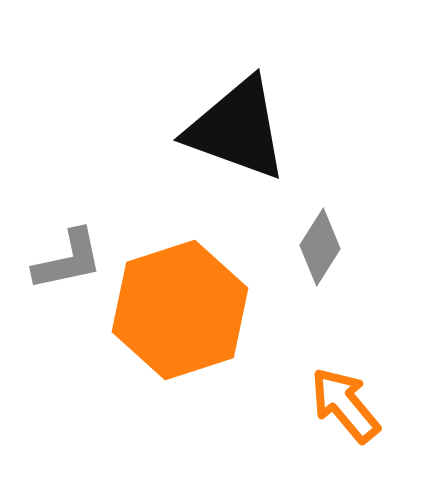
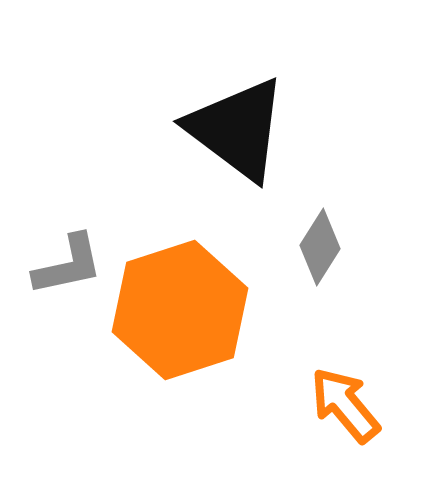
black triangle: rotated 17 degrees clockwise
gray L-shape: moved 5 px down
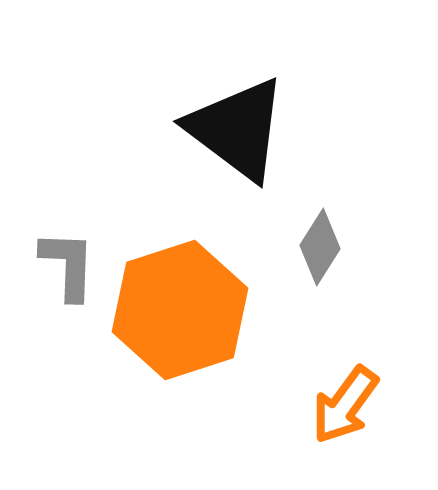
gray L-shape: rotated 76 degrees counterclockwise
orange arrow: rotated 104 degrees counterclockwise
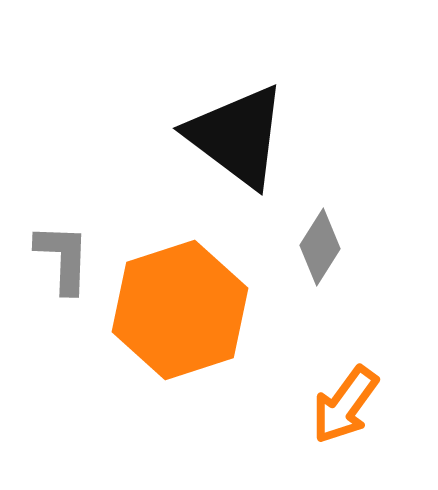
black triangle: moved 7 px down
gray L-shape: moved 5 px left, 7 px up
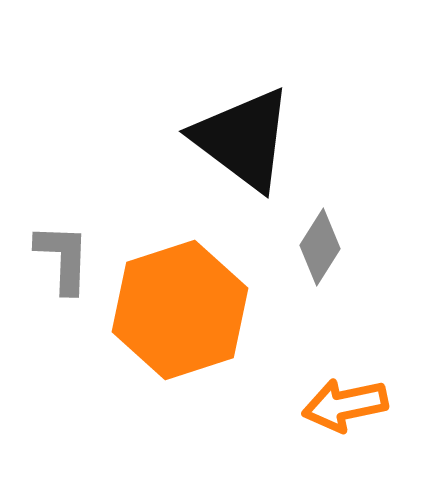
black triangle: moved 6 px right, 3 px down
orange arrow: rotated 42 degrees clockwise
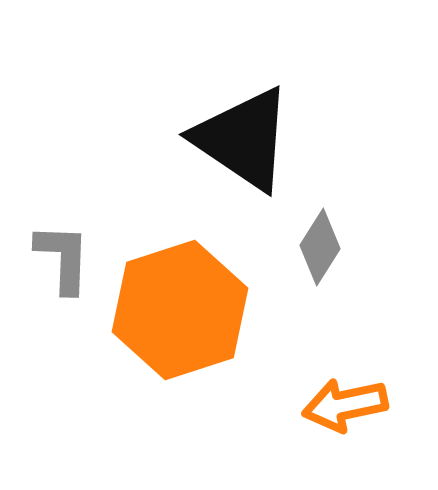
black triangle: rotated 3 degrees counterclockwise
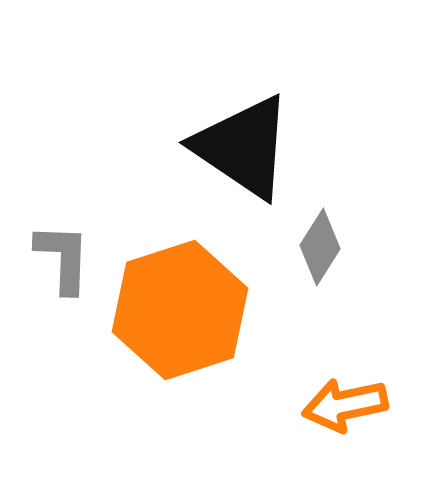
black triangle: moved 8 px down
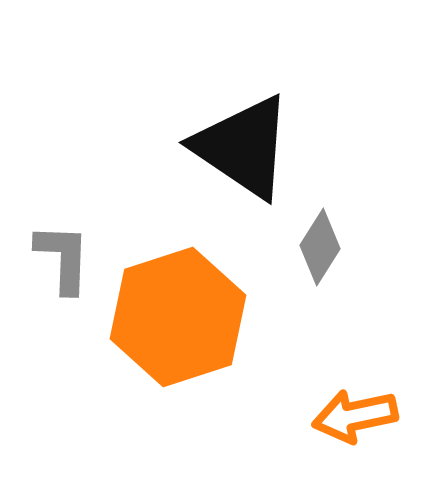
orange hexagon: moved 2 px left, 7 px down
orange arrow: moved 10 px right, 11 px down
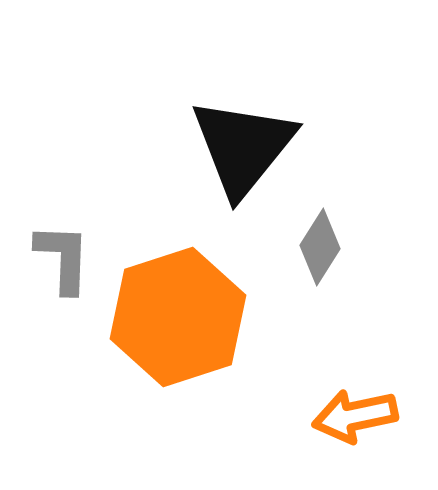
black triangle: rotated 35 degrees clockwise
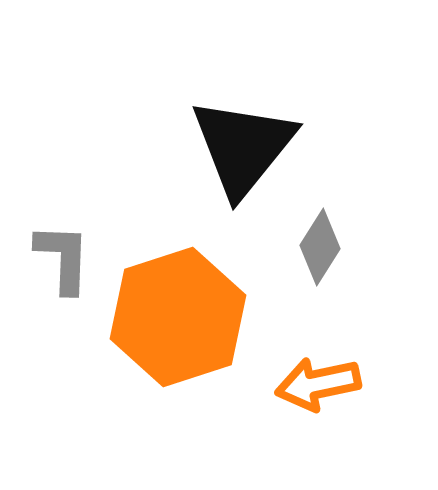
orange arrow: moved 37 px left, 32 px up
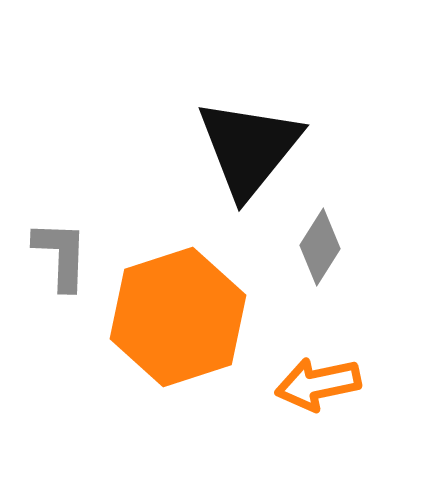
black triangle: moved 6 px right, 1 px down
gray L-shape: moved 2 px left, 3 px up
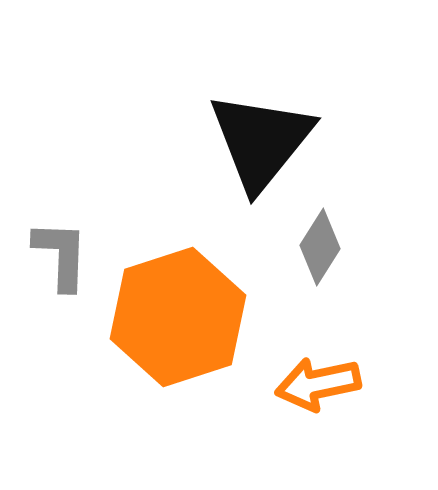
black triangle: moved 12 px right, 7 px up
